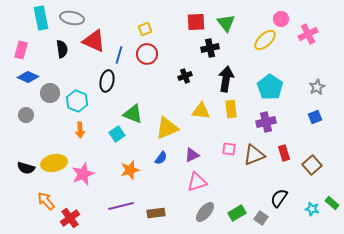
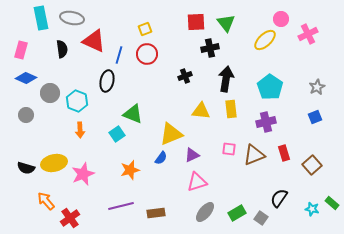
blue diamond at (28, 77): moved 2 px left, 1 px down
yellow triangle at (167, 128): moved 4 px right, 6 px down
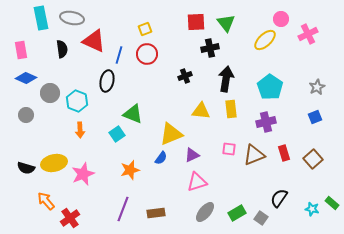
pink rectangle at (21, 50): rotated 24 degrees counterclockwise
brown square at (312, 165): moved 1 px right, 6 px up
purple line at (121, 206): moved 2 px right, 3 px down; rotated 55 degrees counterclockwise
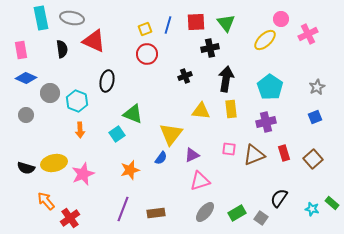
blue line at (119, 55): moved 49 px right, 30 px up
yellow triangle at (171, 134): rotated 30 degrees counterclockwise
pink triangle at (197, 182): moved 3 px right, 1 px up
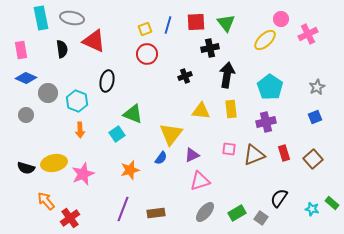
black arrow at (226, 79): moved 1 px right, 4 px up
gray circle at (50, 93): moved 2 px left
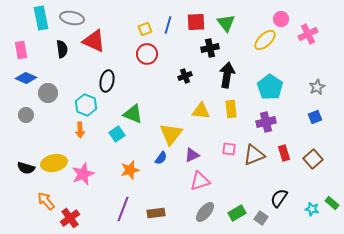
cyan hexagon at (77, 101): moved 9 px right, 4 px down
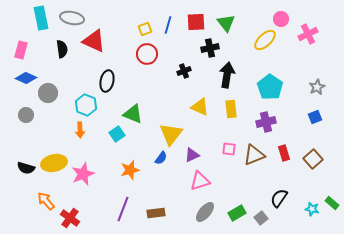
pink rectangle at (21, 50): rotated 24 degrees clockwise
black cross at (185, 76): moved 1 px left, 5 px up
yellow triangle at (201, 111): moved 1 px left, 4 px up; rotated 18 degrees clockwise
red cross at (70, 218): rotated 18 degrees counterclockwise
gray square at (261, 218): rotated 16 degrees clockwise
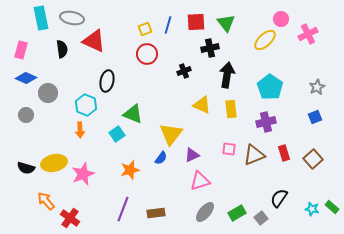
yellow triangle at (200, 107): moved 2 px right, 2 px up
green rectangle at (332, 203): moved 4 px down
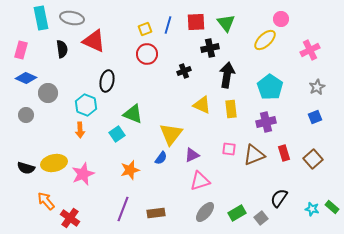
pink cross at (308, 34): moved 2 px right, 16 px down
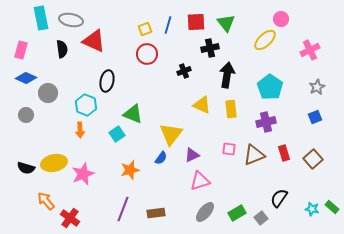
gray ellipse at (72, 18): moved 1 px left, 2 px down
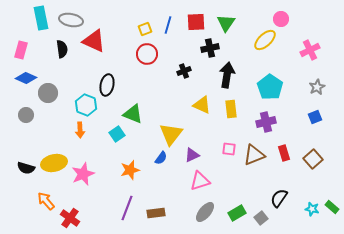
green triangle at (226, 23): rotated 12 degrees clockwise
black ellipse at (107, 81): moved 4 px down
purple line at (123, 209): moved 4 px right, 1 px up
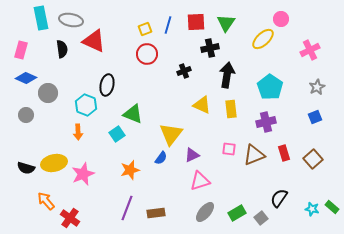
yellow ellipse at (265, 40): moved 2 px left, 1 px up
orange arrow at (80, 130): moved 2 px left, 2 px down
